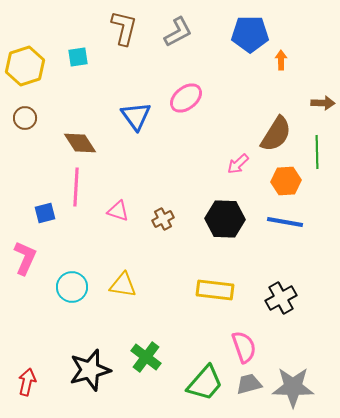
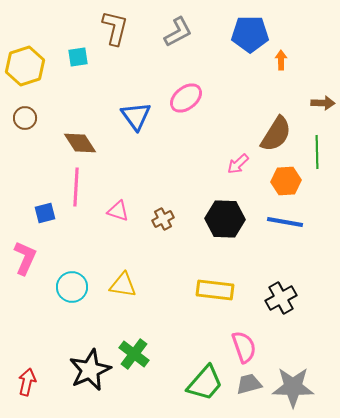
brown L-shape: moved 9 px left
green cross: moved 12 px left, 3 px up
black star: rotated 9 degrees counterclockwise
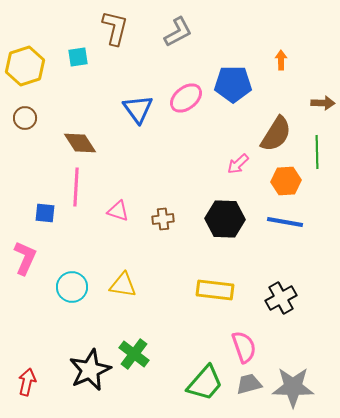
blue pentagon: moved 17 px left, 50 px down
blue triangle: moved 2 px right, 7 px up
blue square: rotated 20 degrees clockwise
brown cross: rotated 20 degrees clockwise
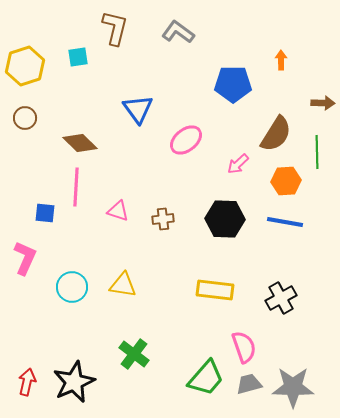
gray L-shape: rotated 116 degrees counterclockwise
pink ellipse: moved 42 px down
brown diamond: rotated 12 degrees counterclockwise
black star: moved 16 px left, 12 px down
green trapezoid: moved 1 px right, 5 px up
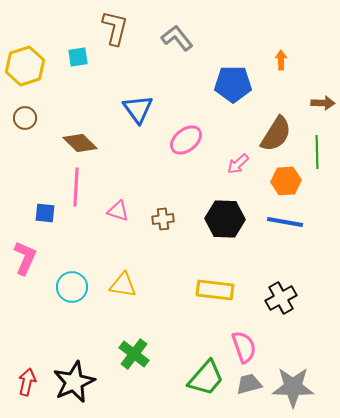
gray L-shape: moved 1 px left, 6 px down; rotated 16 degrees clockwise
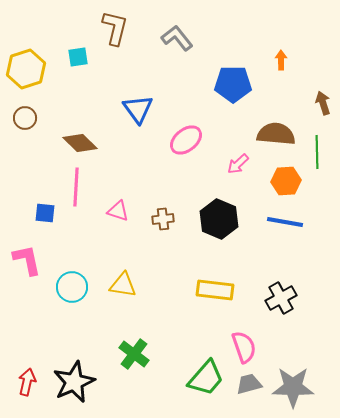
yellow hexagon: moved 1 px right, 3 px down
brown arrow: rotated 110 degrees counterclockwise
brown semicircle: rotated 117 degrees counterclockwise
black hexagon: moved 6 px left; rotated 21 degrees clockwise
pink L-shape: moved 2 px right, 2 px down; rotated 36 degrees counterclockwise
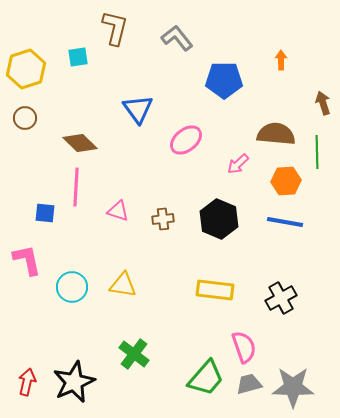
blue pentagon: moved 9 px left, 4 px up
